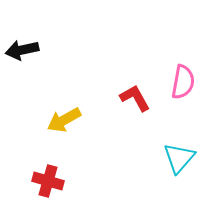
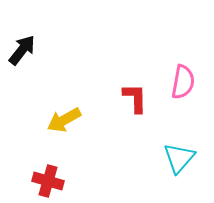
black arrow: rotated 140 degrees clockwise
red L-shape: rotated 28 degrees clockwise
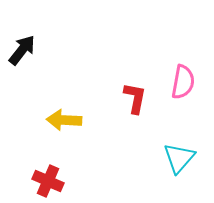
red L-shape: rotated 12 degrees clockwise
yellow arrow: rotated 32 degrees clockwise
red cross: rotated 8 degrees clockwise
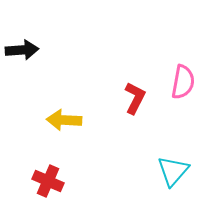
black arrow: rotated 48 degrees clockwise
red L-shape: rotated 16 degrees clockwise
cyan triangle: moved 6 px left, 13 px down
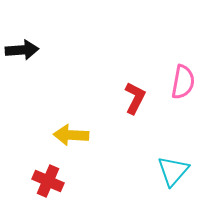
yellow arrow: moved 7 px right, 15 px down
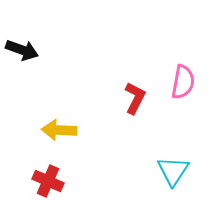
black arrow: rotated 24 degrees clockwise
yellow arrow: moved 12 px left, 5 px up
cyan triangle: rotated 8 degrees counterclockwise
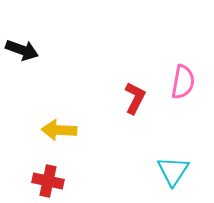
red cross: rotated 12 degrees counterclockwise
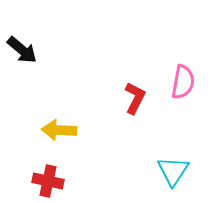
black arrow: rotated 20 degrees clockwise
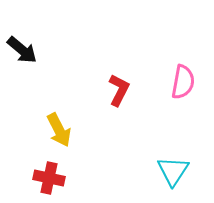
red L-shape: moved 16 px left, 8 px up
yellow arrow: rotated 120 degrees counterclockwise
red cross: moved 1 px right, 3 px up
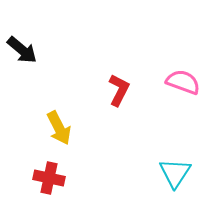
pink semicircle: rotated 80 degrees counterclockwise
yellow arrow: moved 2 px up
cyan triangle: moved 2 px right, 2 px down
